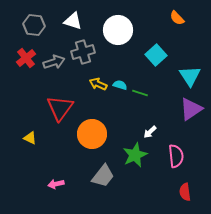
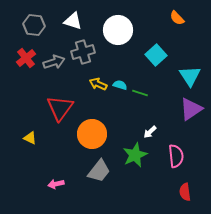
gray trapezoid: moved 4 px left, 5 px up
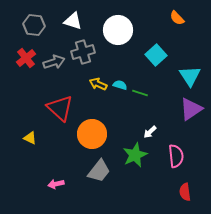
red triangle: rotated 24 degrees counterclockwise
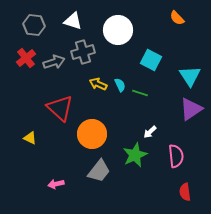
cyan square: moved 5 px left, 5 px down; rotated 20 degrees counterclockwise
cyan semicircle: rotated 48 degrees clockwise
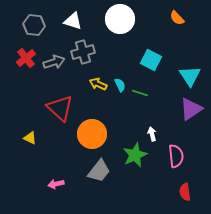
white circle: moved 2 px right, 11 px up
white arrow: moved 2 px right, 2 px down; rotated 120 degrees clockwise
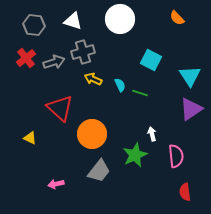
yellow arrow: moved 5 px left, 5 px up
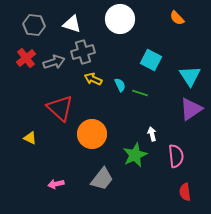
white triangle: moved 1 px left, 3 px down
gray trapezoid: moved 3 px right, 8 px down
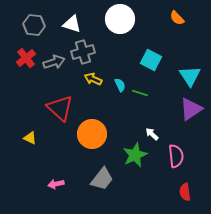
white arrow: rotated 32 degrees counterclockwise
